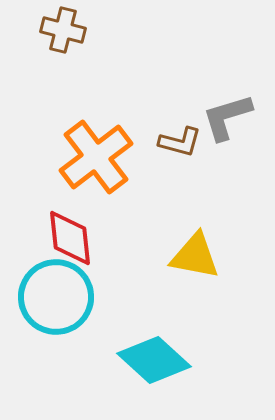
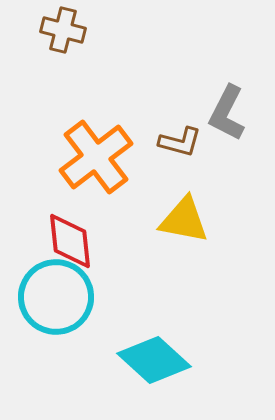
gray L-shape: moved 4 px up; rotated 46 degrees counterclockwise
red diamond: moved 3 px down
yellow triangle: moved 11 px left, 36 px up
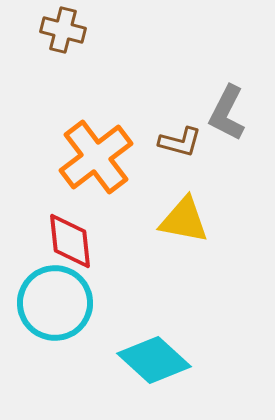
cyan circle: moved 1 px left, 6 px down
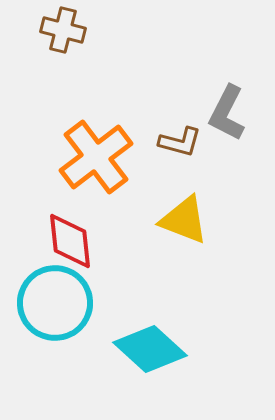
yellow triangle: rotated 10 degrees clockwise
cyan diamond: moved 4 px left, 11 px up
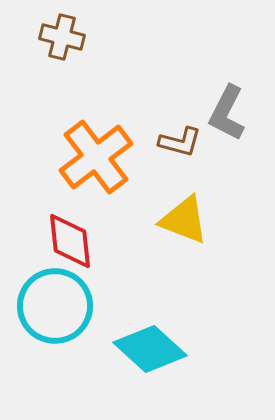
brown cross: moved 1 px left, 7 px down
cyan circle: moved 3 px down
